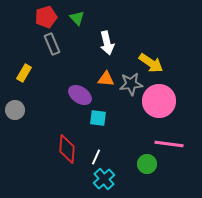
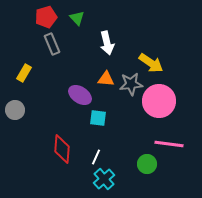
red diamond: moved 5 px left
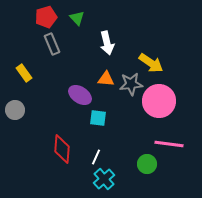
yellow rectangle: rotated 66 degrees counterclockwise
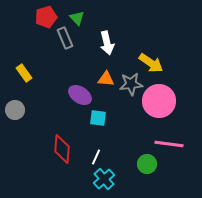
gray rectangle: moved 13 px right, 6 px up
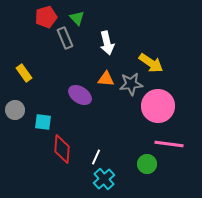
pink circle: moved 1 px left, 5 px down
cyan square: moved 55 px left, 4 px down
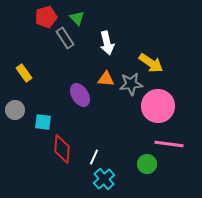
gray rectangle: rotated 10 degrees counterclockwise
purple ellipse: rotated 25 degrees clockwise
white line: moved 2 px left
